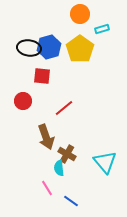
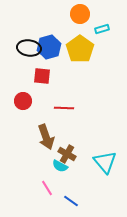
red line: rotated 42 degrees clockwise
cyan semicircle: moved 1 px right, 2 px up; rotated 56 degrees counterclockwise
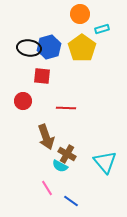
yellow pentagon: moved 2 px right, 1 px up
red line: moved 2 px right
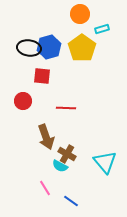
pink line: moved 2 px left
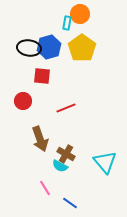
cyan rectangle: moved 35 px left, 6 px up; rotated 64 degrees counterclockwise
red line: rotated 24 degrees counterclockwise
brown arrow: moved 6 px left, 2 px down
brown cross: moved 1 px left
blue line: moved 1 px left, 2 px down
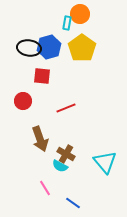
blue line: moved 3 px right
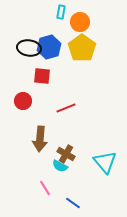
orange circle: moved 8 px down
cyan rectangle: moved 6 px left, 11 px up
brown arrow: rotated 25 degrees clockwise
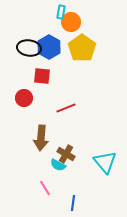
orange circle: moved 9 px left
blue hexagon: rotated 15 degrees counterclockwise
red circle: moved 1 px right, 3 px up
brown arrow: moved 1 px right, 1 px up
cyan semicircle: moved 2 px left, 1 px up
blue line: rotated 63 degrees clockwise
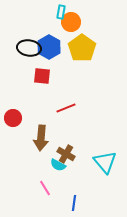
red circle: moved 11 px left, 20 px down
blue line: moved 1 px right
